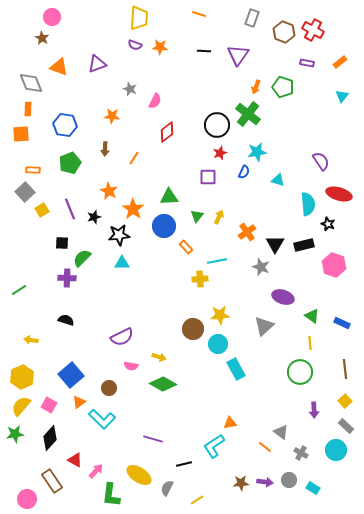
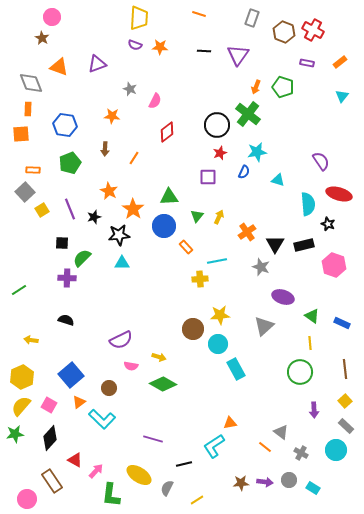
purple semicircle at (122, 337): moved 1 px left, 3 px down
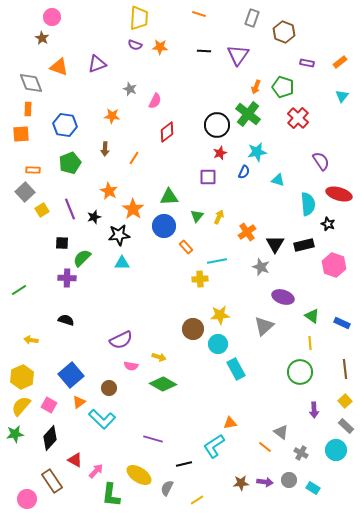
red cross at (313, 30): moved 15 px left, 88 px down; rotated 15 degrees clockwise
